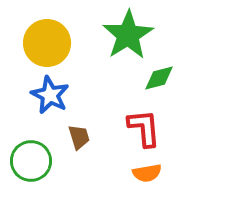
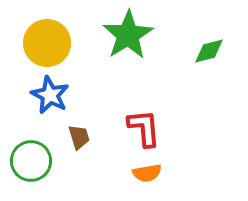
green diamond: moved 50 px right, 27 px up
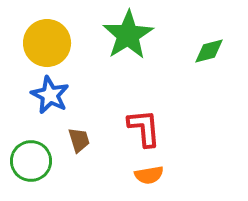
brown trapezoid: moved 3 px down
orange semicircle: moved 2 px right, 2 px down
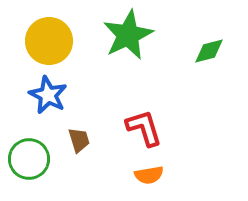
green star: rotated 6 degrees clockwise
yellow circle: moved 2 px right, 2 px up
blue star: moved 2 px left
red L-shape: rotated 12 degrees counterclockwise
green circle: moved 2 px left, 2 px up
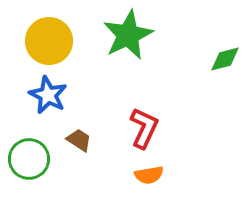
green diamond: moved 16 px right, 8 px down
red L-shape: rotated 42 degrees clockwise
brown trapezoid: rotated 40 degrees counterclockwise
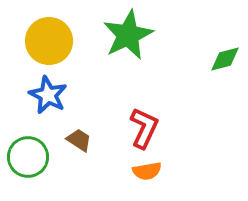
green circle: moved 1 px left, 2 px up
orange semicircle: moved 2 px left, 4 px up
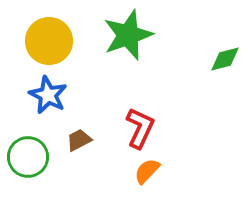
green star: rotated 6 degrees clockwise
red L-shape: moved 4 px left
brown trapezoid: rotated 60 degrees counterclockwise
orange semicircle: rotated 144 degrees clockwise
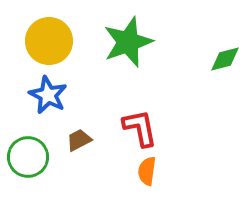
green star: moved 7 px down
red L-shape: rotated 36 degrees counterclockwise
orange semicircle: rotated 36 degrees counterclockwise
